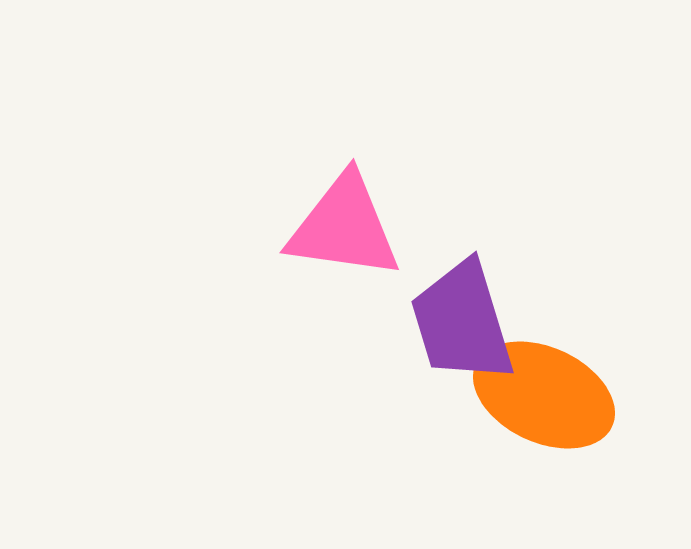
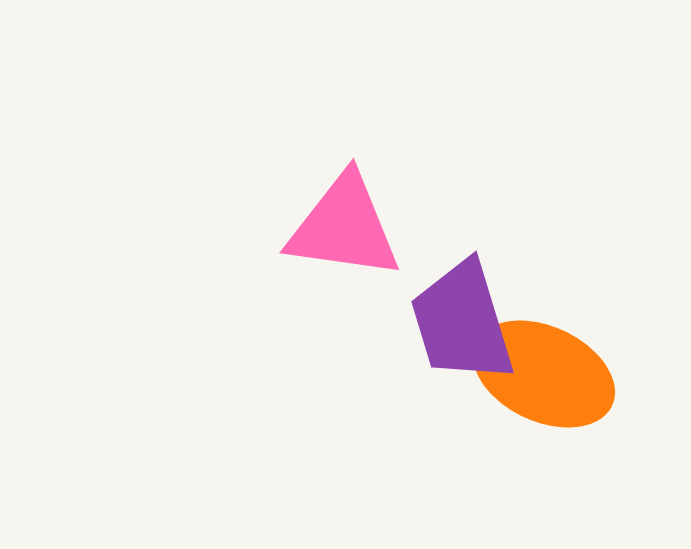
orange ellipse: moved 21 px up
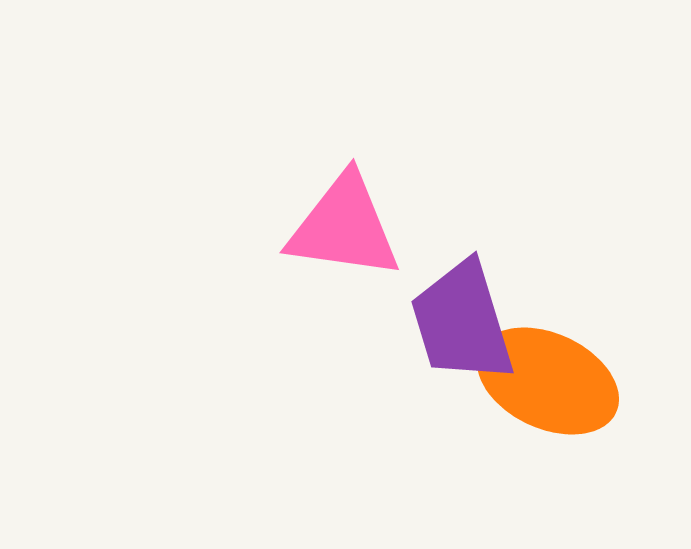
orange ellipse: moved 4 px right, 7 px down
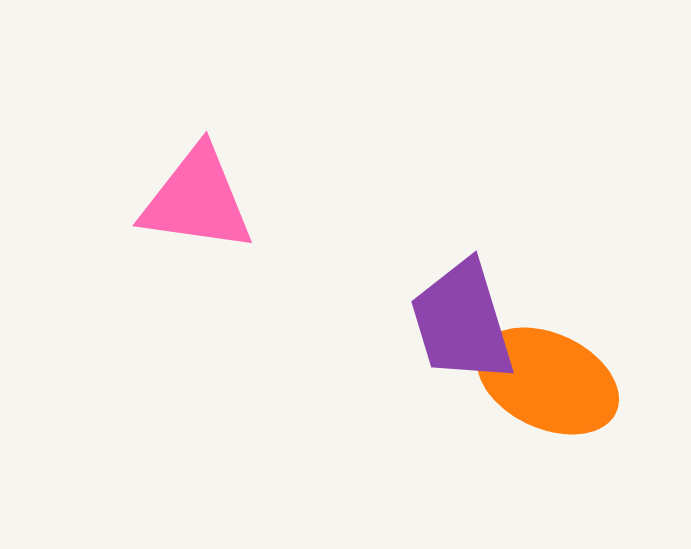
pink triangle: moved 147 px left, 27 px up
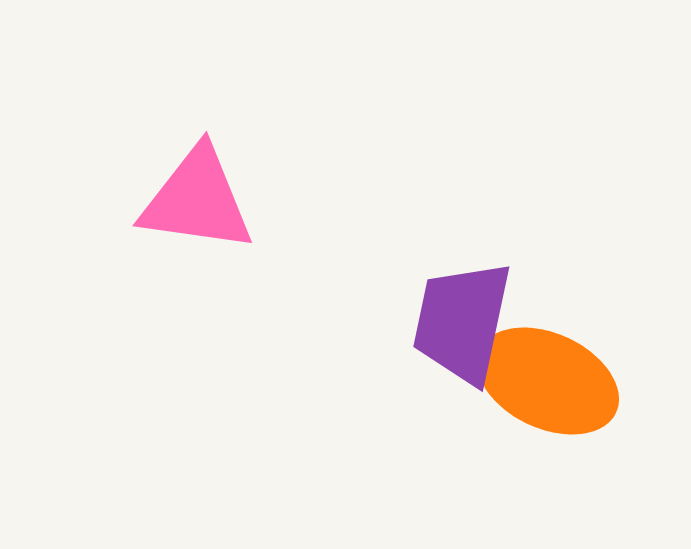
purple trapezoid: rotated 29 degrees clockwise
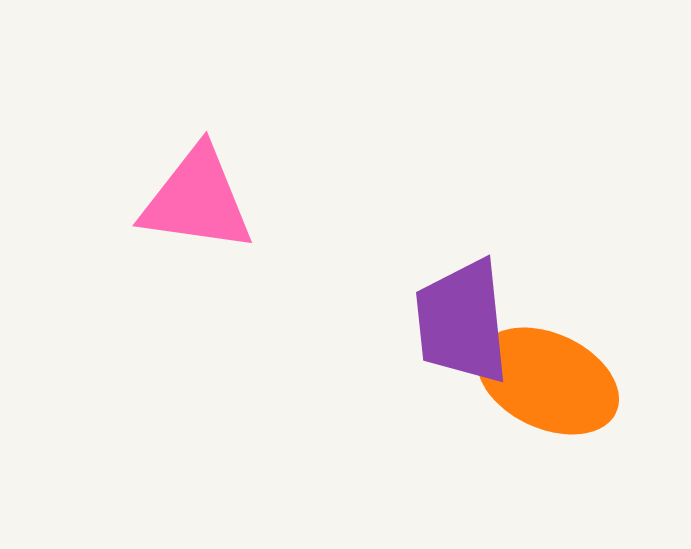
purple trapezoid: rotated 18 degrees counterclockwise
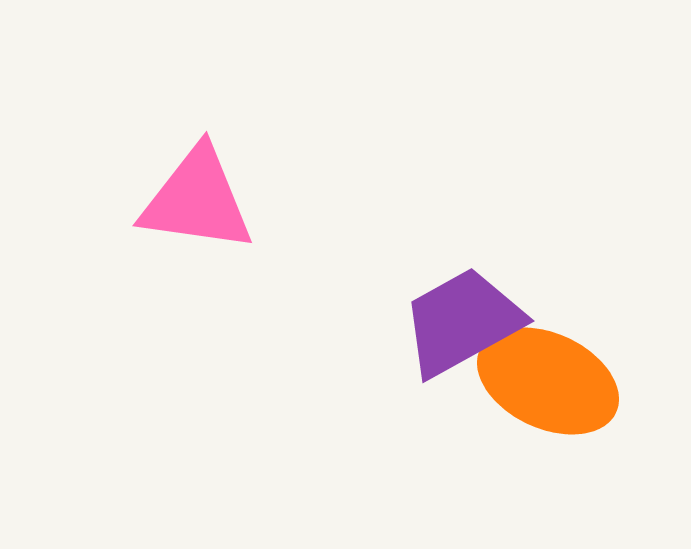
purple trapezoid: rotated 67 degrees clockwise
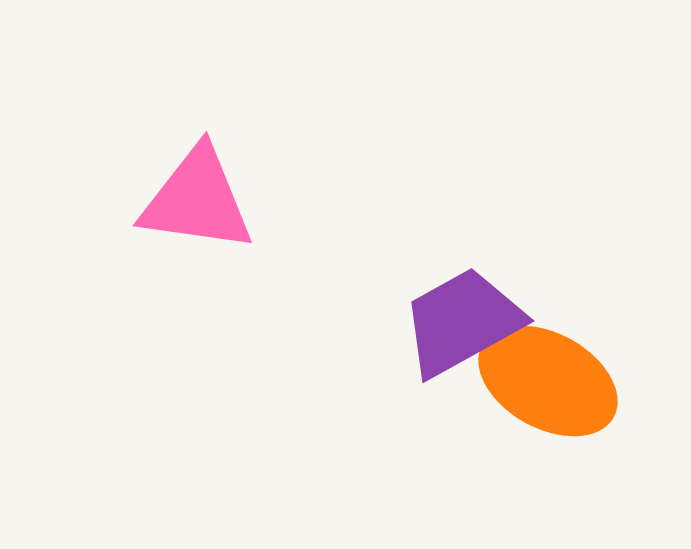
orange ellipse: rotated 4 degrees clockwise
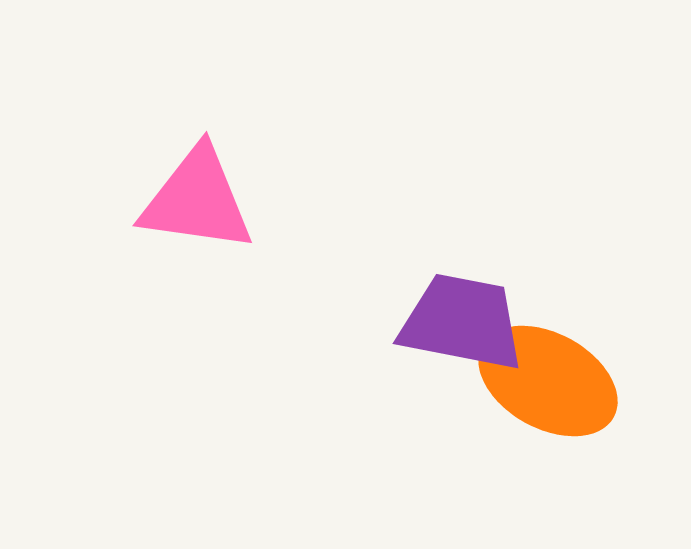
purple trapezoid: rotated 40 degrees clockwise
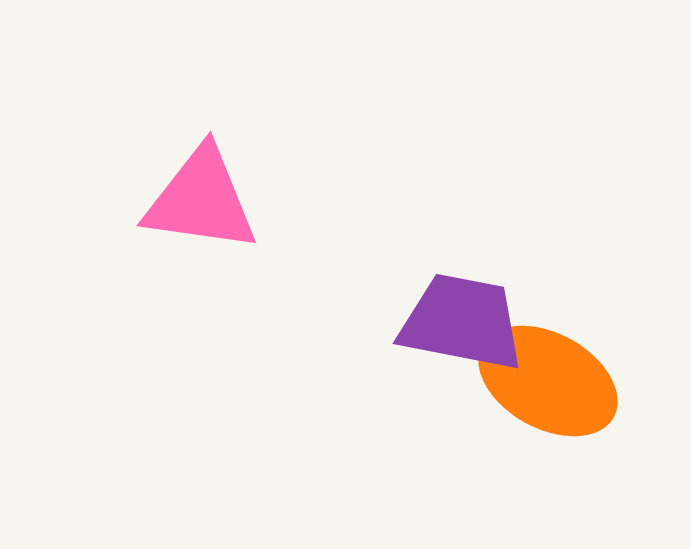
pink triangle: moved 4 px right
